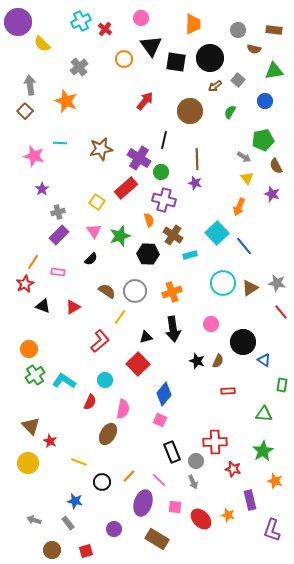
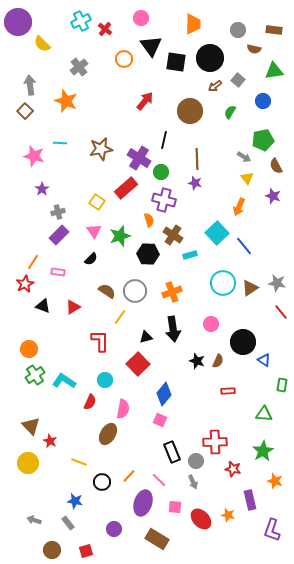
blue circle at (265, 101): moved 2 px left
purple star at (272, 194): moved 1 px right, 2 px down
red L-shape at (100, 341): rotated 50 degrees counterclockwise
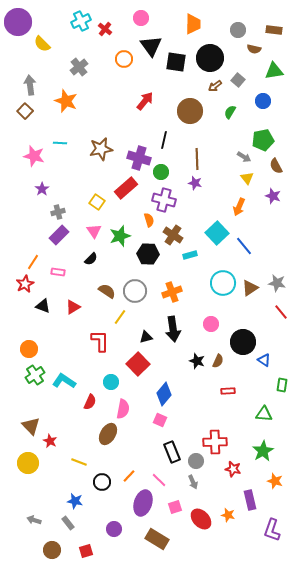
purple cross at (139, 158): rotated 15 degrees counterclockwise
cyan circle at (105, 380): moved 6 px right, 2 px down
pink square at (175, 507): rotated 24 degrees counterclockwise
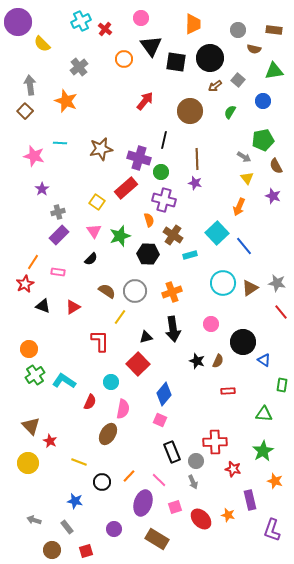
gray rectangle at (68, 523): moved 1 px left, 4 px down
